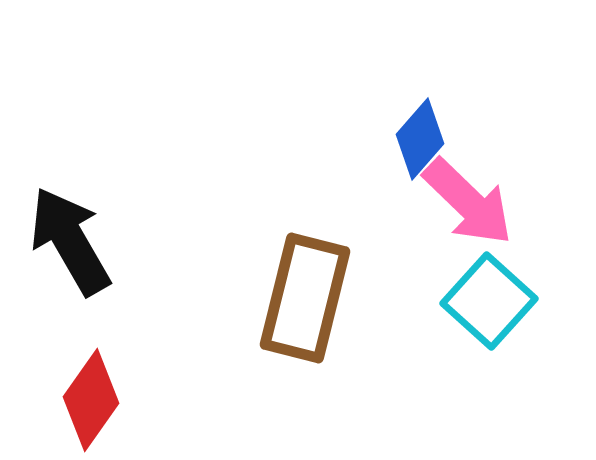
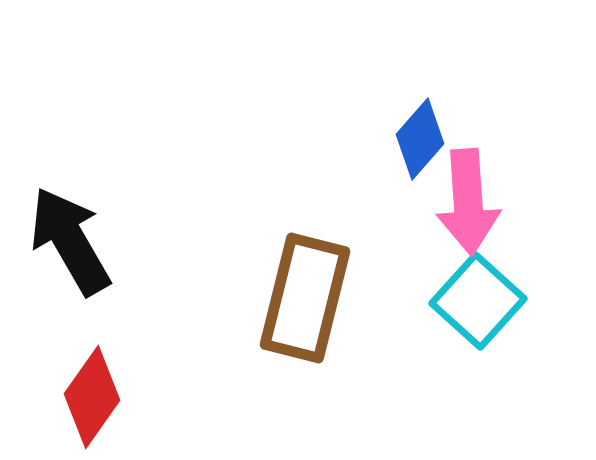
pink arrow: rotated 42 degrees clockwise
cyan square: moved 11 px left
red diamond: moved 1 px right, 3 px up
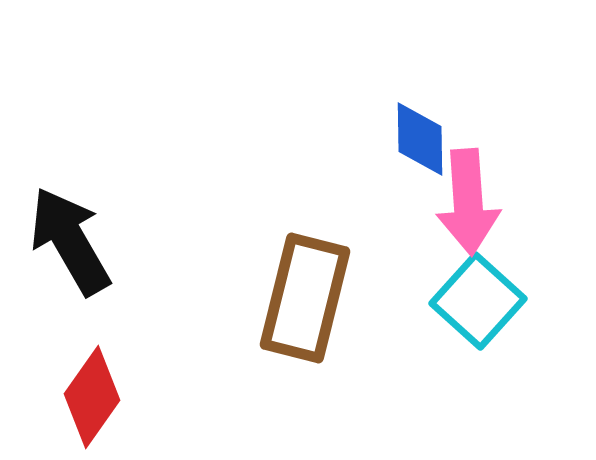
blue diamond: rotated 42 degrees counterclockwise
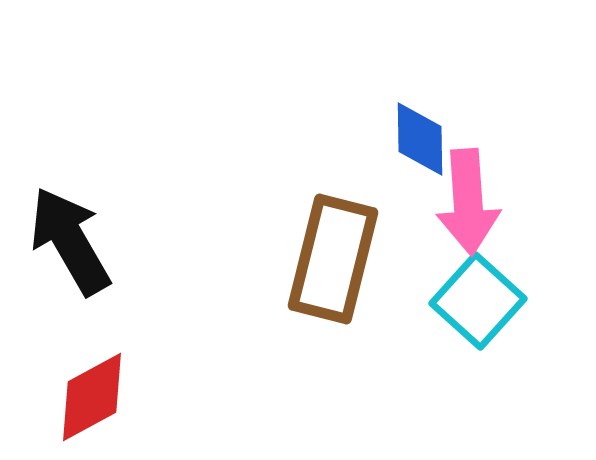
brown rectangle: moved 28 px right, 39 px up
red diamond: rotated 26 degrees clockwise
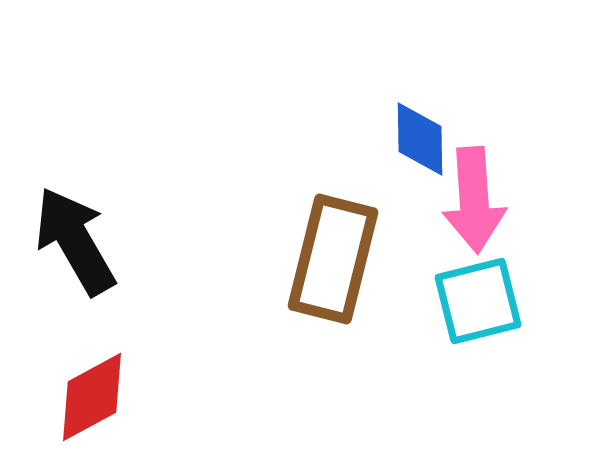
pink arrow: moved 6 px right, 2 px up
black arrow: moved 5 px right
cyan square: rotated 34 degrees clockwise
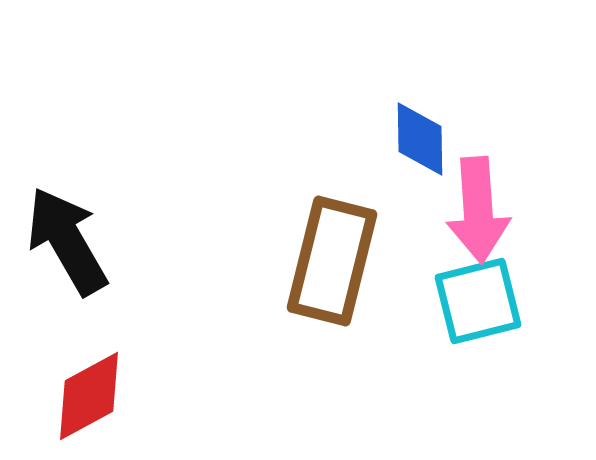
pink arrow: moved 4 px right, 10 px down
black arrow: moved 8 px left
brown rectangle: moved 1 px left, 2 px down
red diamond: moved 3 px left, 1 px up
